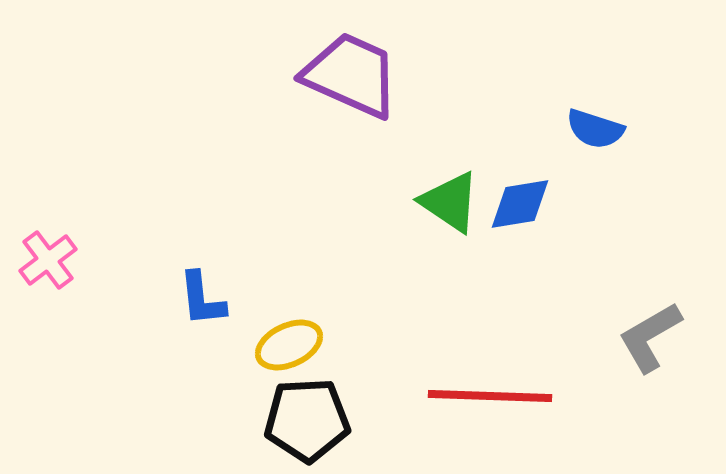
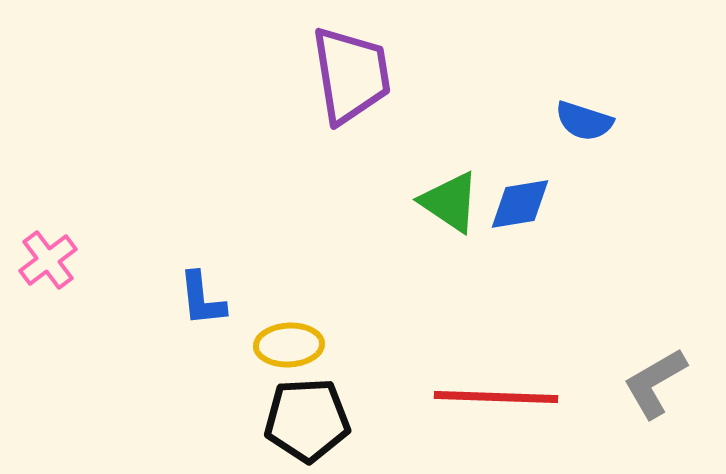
purple trapezoid: rotated 57 degrees clockwise
blue semicircle: moved 11 px left, 8 px up
gray L-shape: moved 5 px right, 46 px down
yellow ellipse: rotated 22 degrees clockwise
red line: moved 6 px right, 1 px down
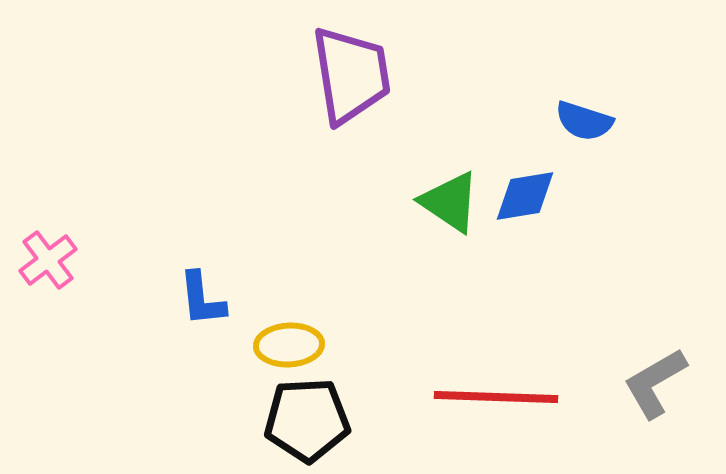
blue diamond: moved 5 px right, 8 px up
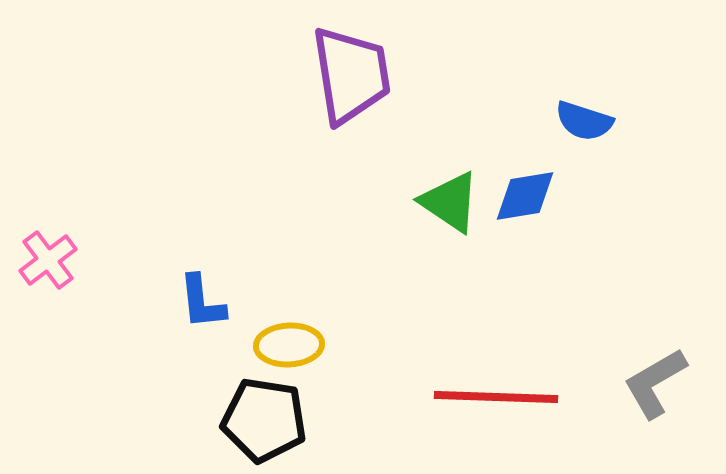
blue L-shape: moved 3 px down
black pentagon: moved 43 px left; rotated 12 degrees clockwise
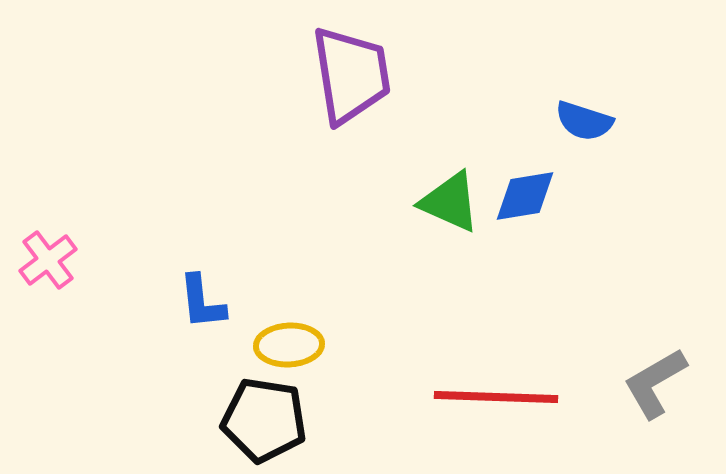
green triangle: rotated 10 degrees counterclockwise
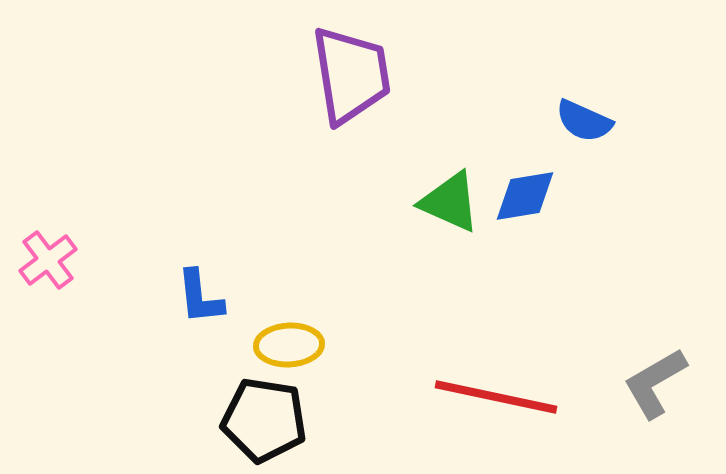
blue semicircle: rotated 6 degrees clockwise
blue L-shape: moved 2 px left, 5 px up
red line: rotated 10 degrees clockwise
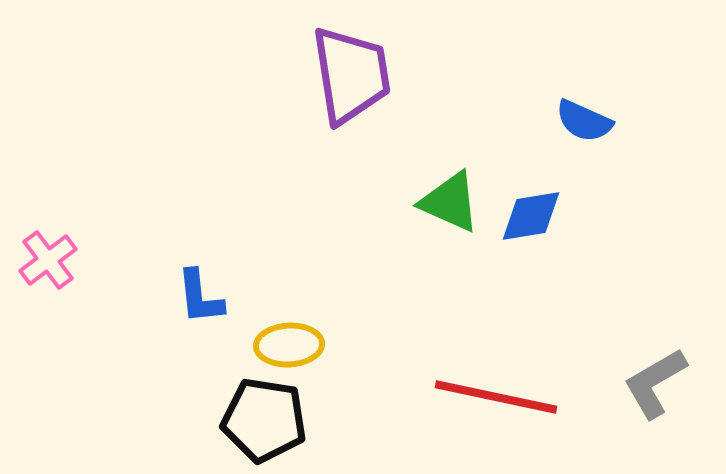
blue diamond: moved 6 px right, 20 px down
